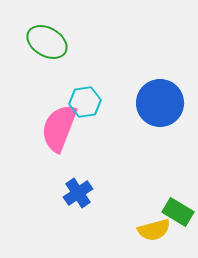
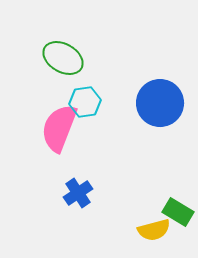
green ellipse: moved 16 px right, 16 px down
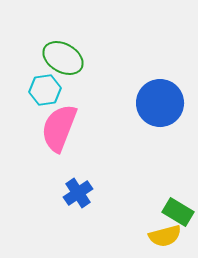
cyan hexagon: moved 40 px left, 12 px up
yellow semicircle: moved 11 px right, 6 px down
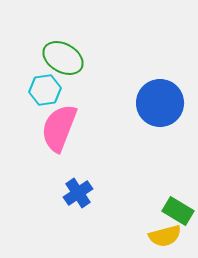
green rectangle: moved 1 px up
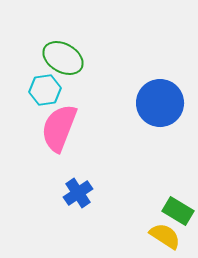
yellow semicircle: rotated 132 degrees counterclockwise
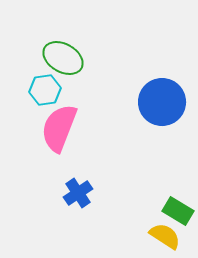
blue circle: moved 2 px right, 1 px up
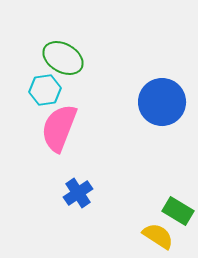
yellow semicircle: moved 7 px left
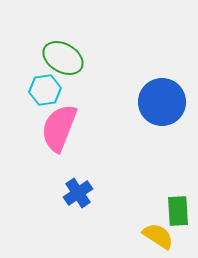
green rectangle: rotated 56 degrees clockwise
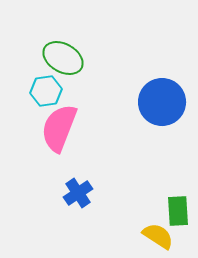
cyan hexagon: moved 1 px right, 1 px down
